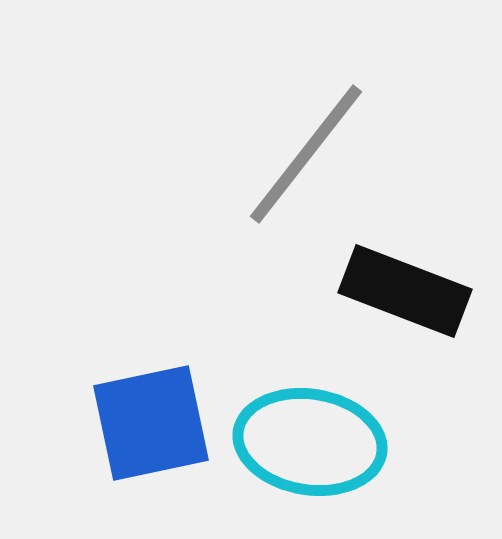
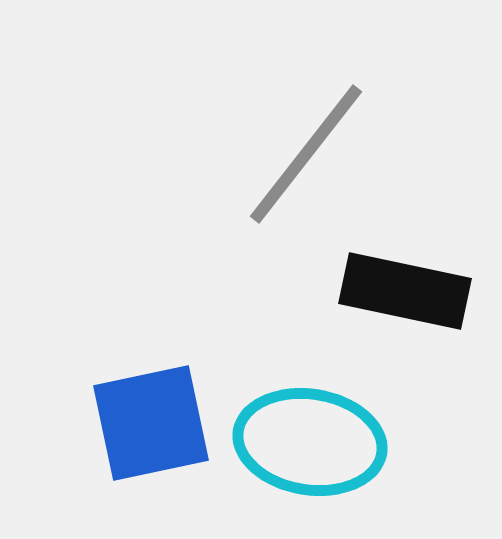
black rectangle: rotated 9 degrees counterclockwise
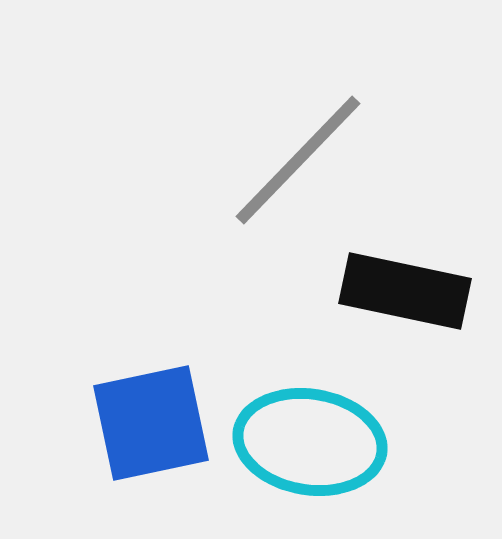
gray line: moved 8 px left, 6 px down; rotated 6 degrees clockwise
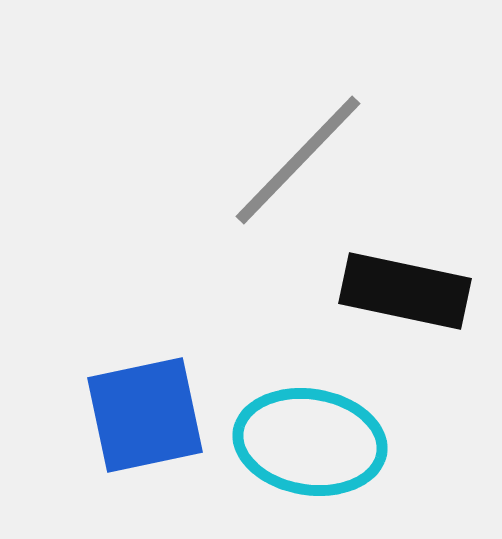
blue square: moved 6 px left, 8 px up
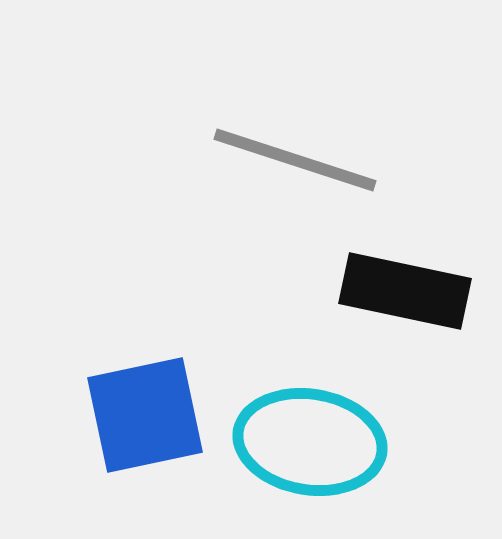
gray line: moved 3 px left; rotated 64 degrees clockwise
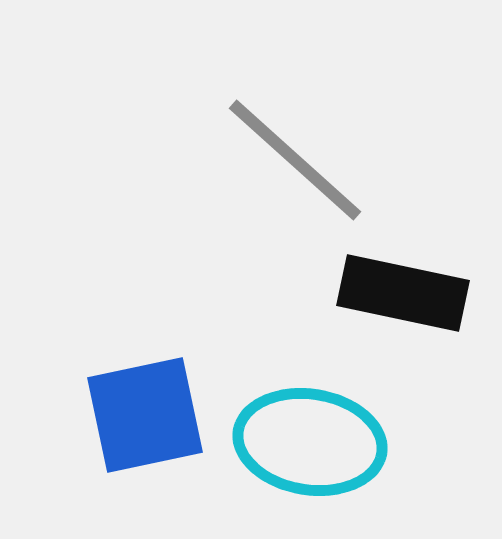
gray line: rotated 24 degrees clockwise
black rectangle: moved 2 px left, 2 px down
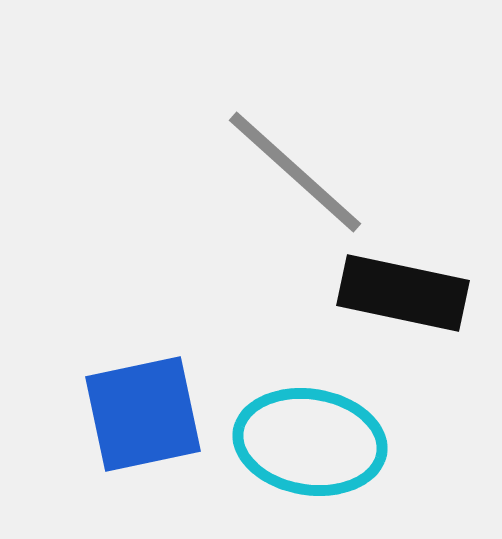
gray line: moved 12 px down
blue square: moved 2 px left, 1 px up
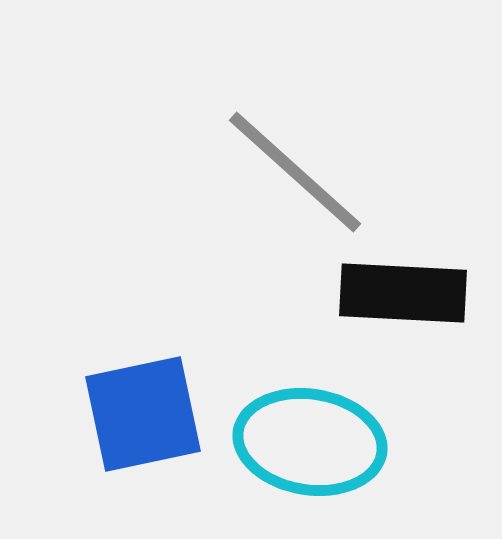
black rectangle: rotated 9 degrees counterclockwise
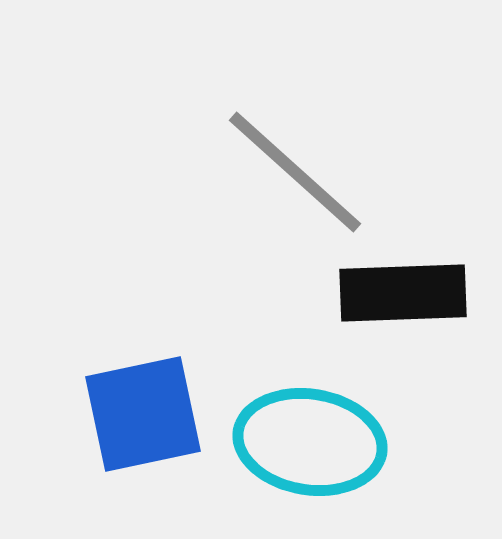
black rectangle: rotated 5 degrees counterclockwise
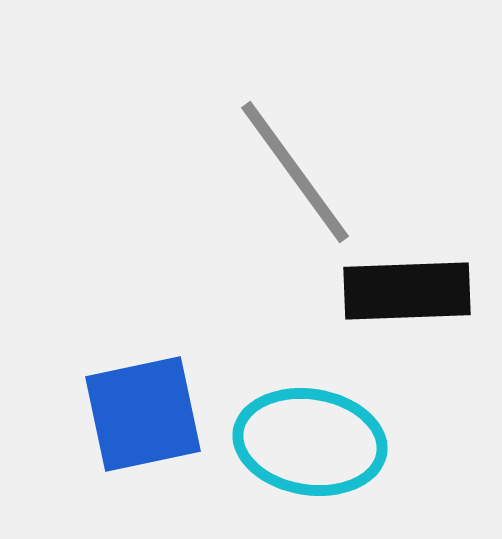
gray line: rotated 12 degrees clockwise
black rectangle: moved 4 px right, 2 px up
